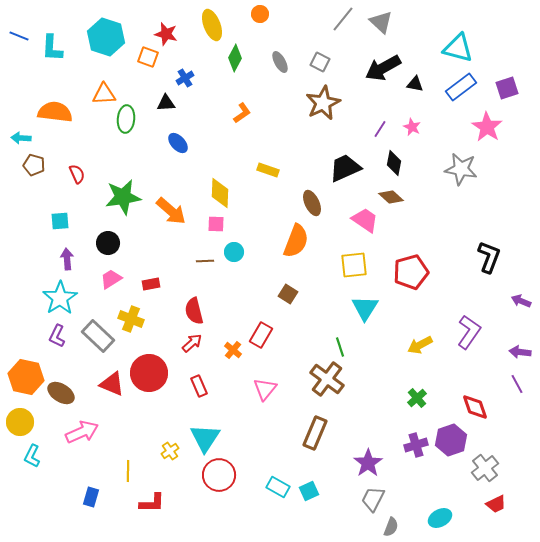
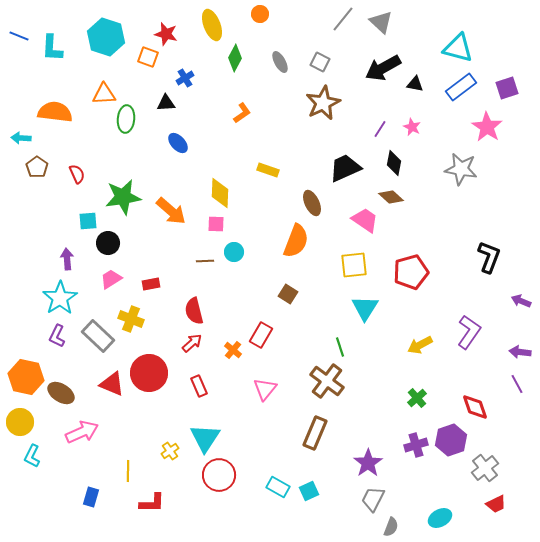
brown pentagon at (34, 165): moved 3 px right, 2 px down; rotated 20 degrees clockwise
cyan square at (60, 221): moved 28 px right
brown cross at (327, 379): moved 2 px down
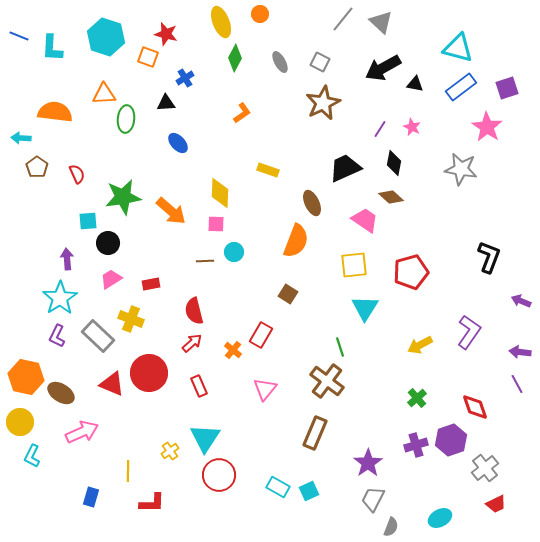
yellow ellipse at (212, 25): moved 9 px right, 3 px up
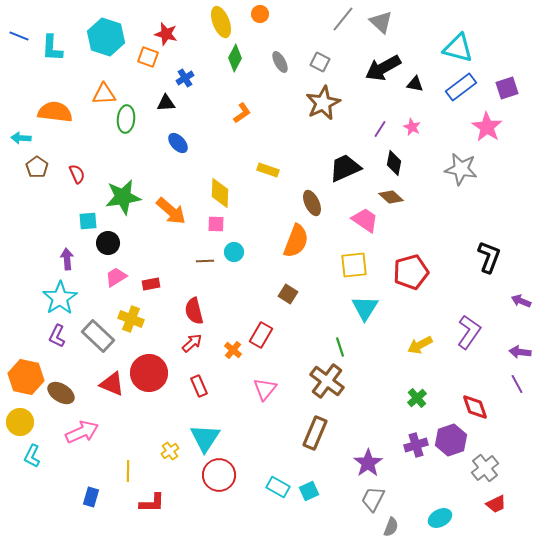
pink trapezoid at (111, 279): moved 5 px right, 2 px up
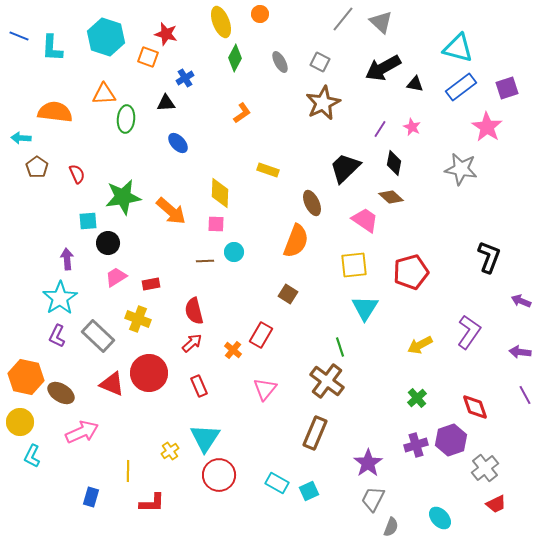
black trapezoid at (345, 168): rotated 20 degrees counterclockwise
yellow cross at (131, 319): moved 7 px right
purple line at (517, 384): moved 8 px right, 11 px down
cyan rectangle at (278, 487): moved 1 px left, 4 px up
cyan ellipse at (440, 518): rotated 75 degrees clockwise
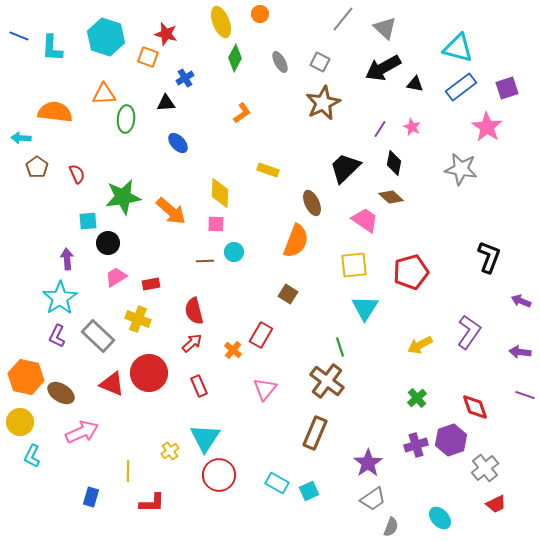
gray triangle at (381, 22): moved 4 px right, 6 px down
purple line at (525, 395): rotated 42 degrees counterclockwise
gray trapezoid at (373, 499): rotated 152 degrees counterclockwise
